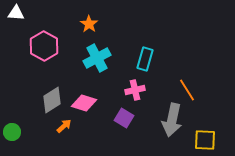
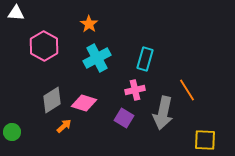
gray arrow: moved 9 px left, 7 px up
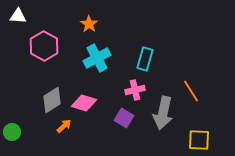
white triangle: moved 2 px right, 3 px down
orange line: moved 4 px right, 1 px down
yellow square: moved 6 px left
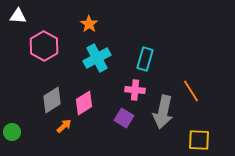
pink cross: rotated 18 degrees clockwise
pink diamond: rotated 50 degrees counterclockwise
gray arrow: moved 1 px up
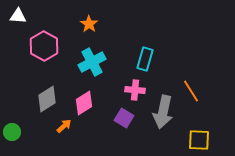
cyan cross: moved 5 px left, 4 px down
gray diamond: moved 5 px left, 1 px up
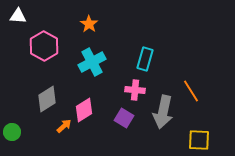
pink diamond: moved 7 px down
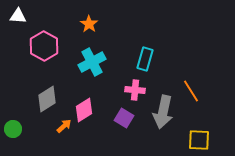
green circle: moved 1 px right, 3 px up
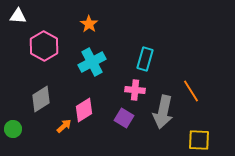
gray diamond: moved 6 px left
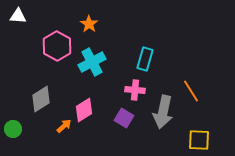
pink hexagon: moved 13 px right
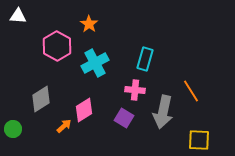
cyan cross: moved 3 px right, 1 px down
